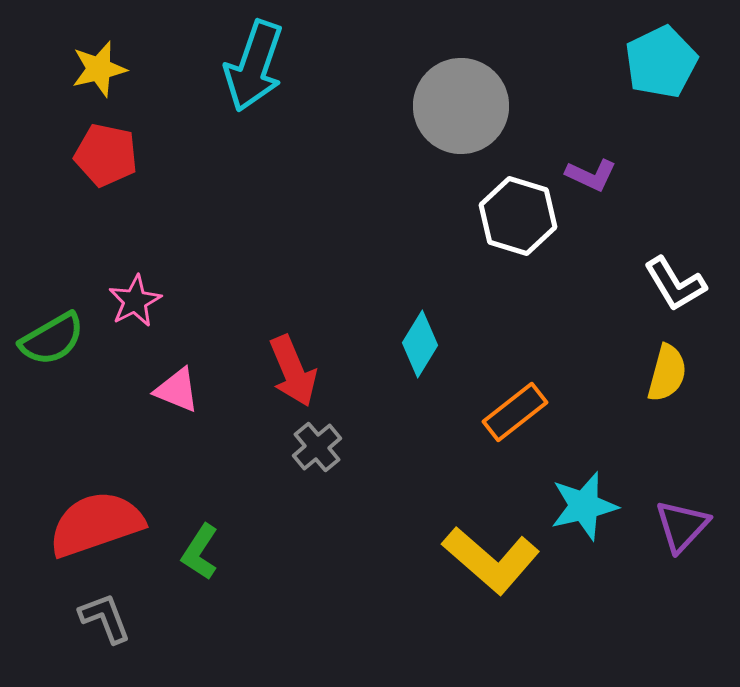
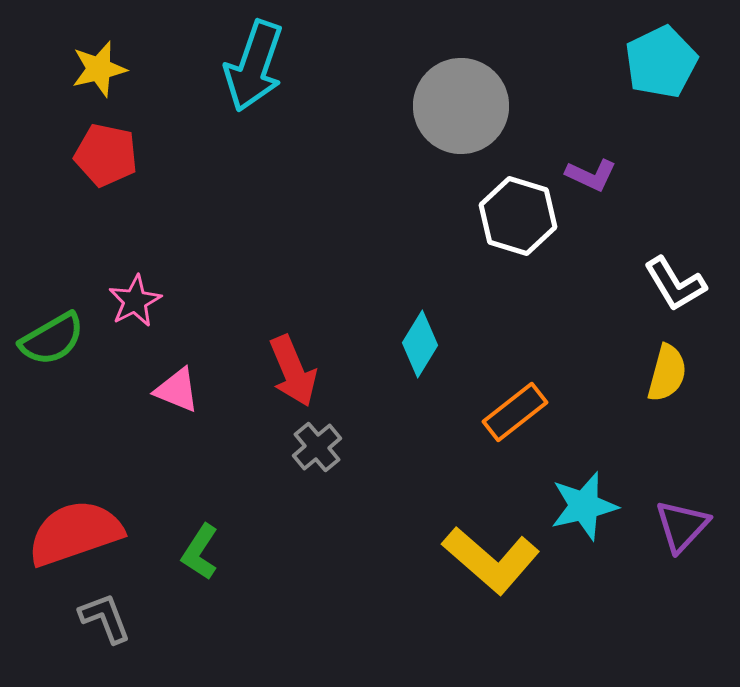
red semicircle: moved 21 px left, 9 px down
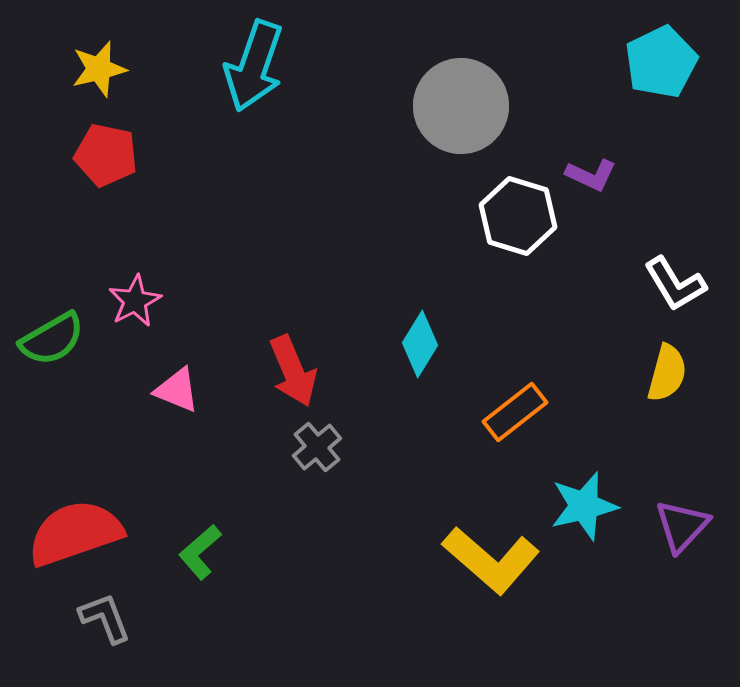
green L-shape: rotated 16 degrees clockwise
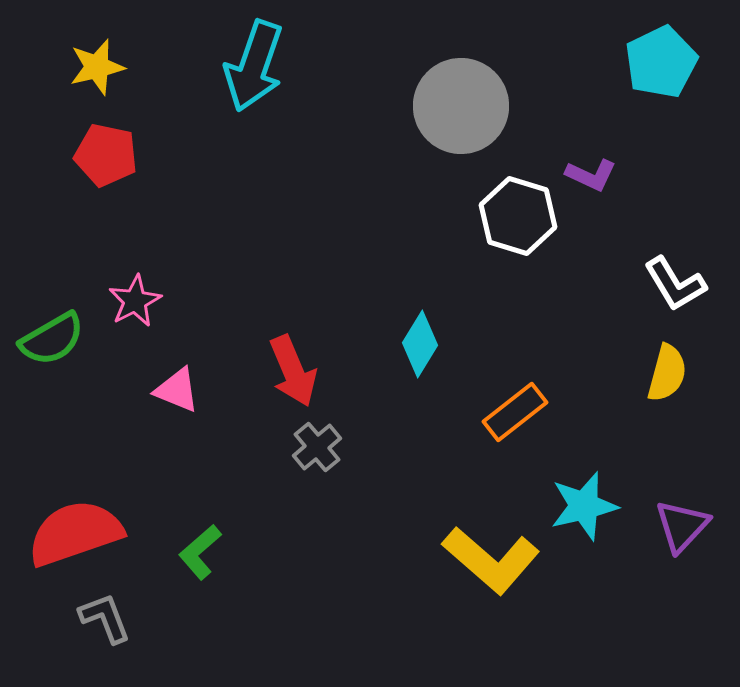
yellow star: moved 2 px left, 2 px up
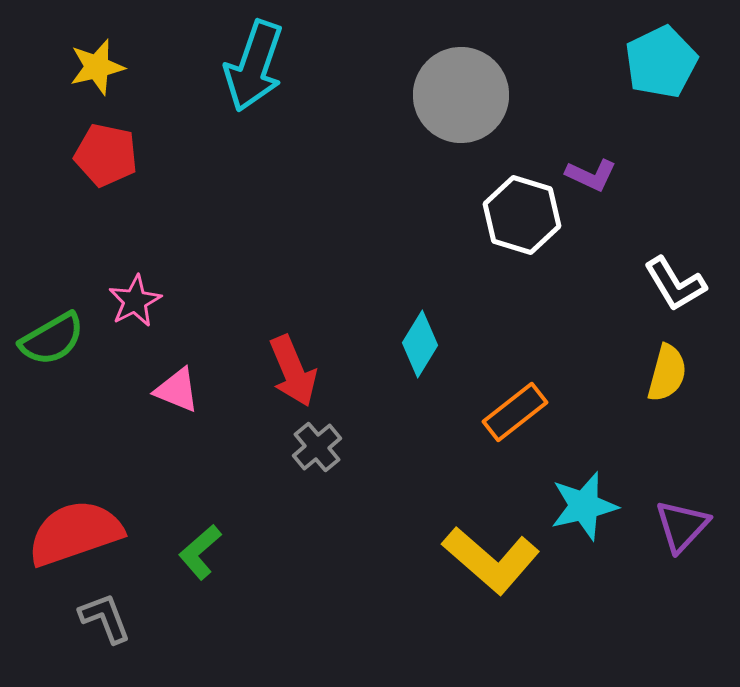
gray circle: moved 11 px up
white hexagon: moved 4 px right, 1 px up
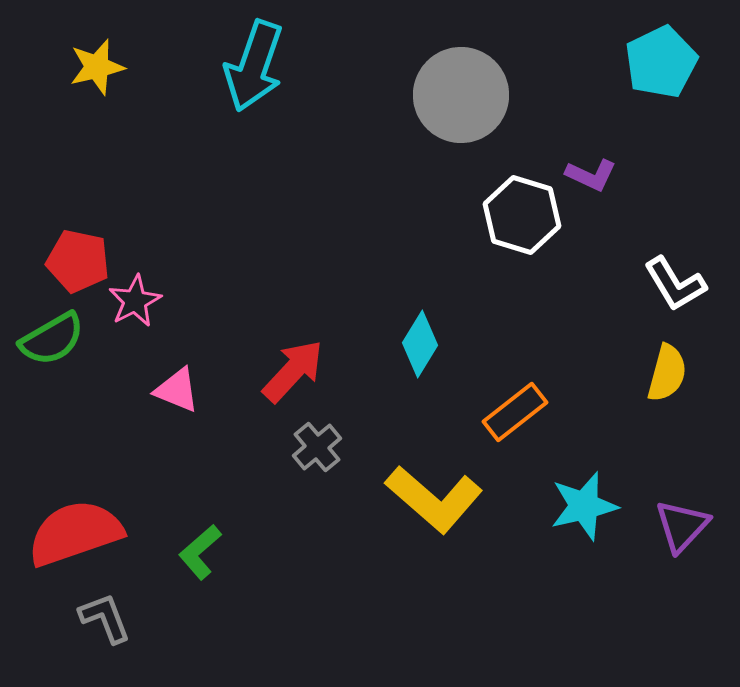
red pentagon: moved 28 px left, 106 px down
red arrow: rotated 114 degrees counterclockwise
yellow L-shape: moved 57 px left, 61 px up
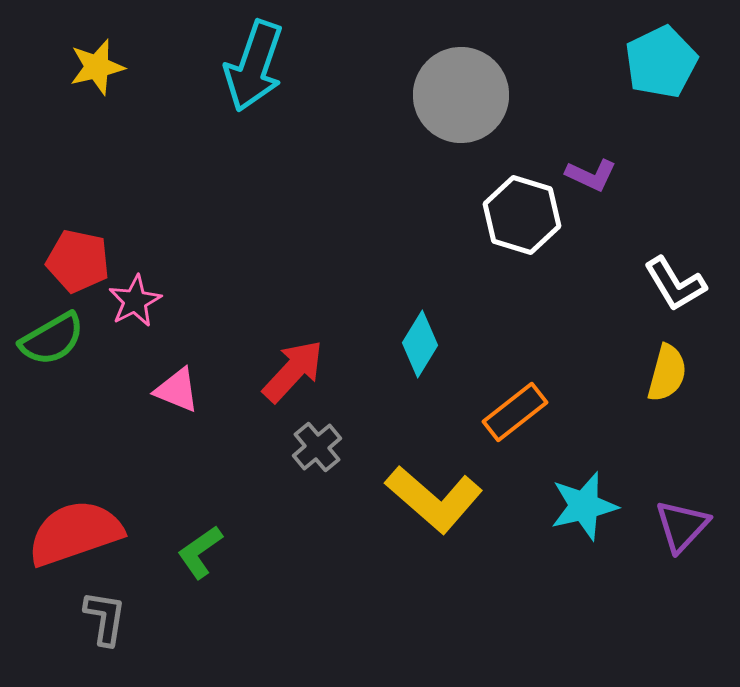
green L-shape: rotated 6 degrees clockwise
gray L-shape: rotated 30 degrees clockwise
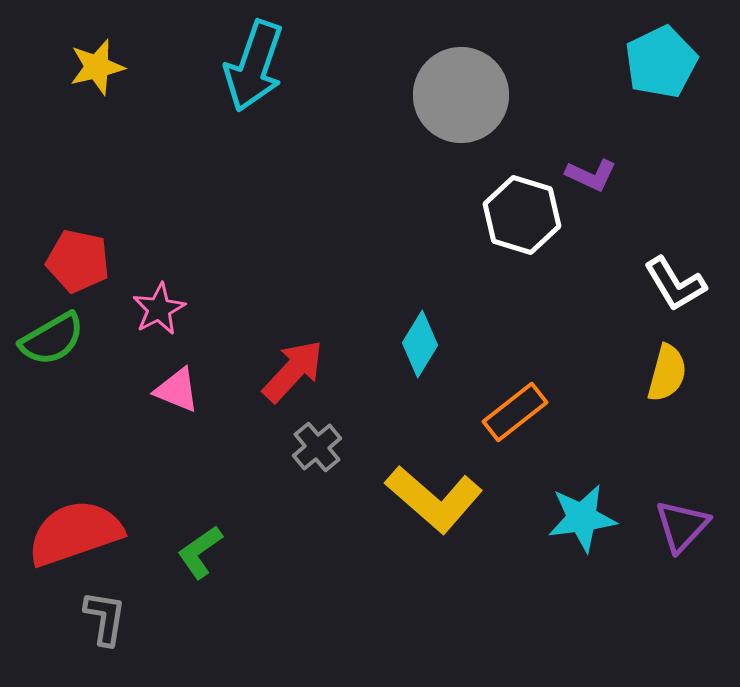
pink star: moved 24 px right, 8 px down
cyan star: moved 2 px left, 12 px down; rotated 6 degrees clockwise
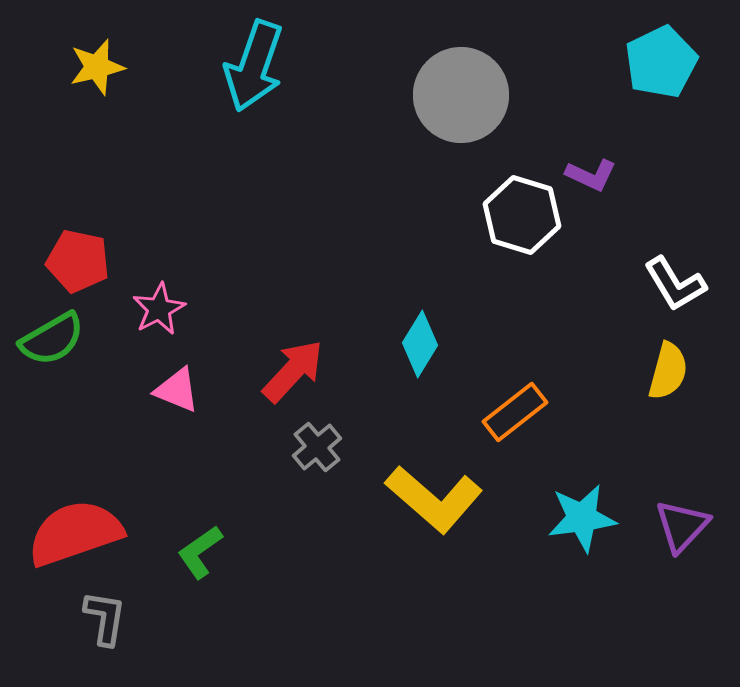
yellow semicircle: moved 1 px right, 2 px up
